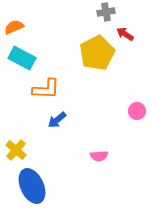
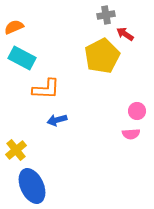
gray cross: moved 3 px down
yellow pentagon: moved 5 px right, 3 px down
blue arrow: rotated 24 degrees clockwise
yellow cross: rotated 10 degrees clockwise
pink semicircle: moved 32 px right, 22 px up
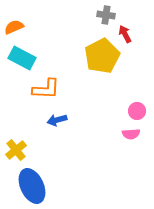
gray cross: rotated 18 degrees clockwise
red arrow: rotated 30 degrees clockwise
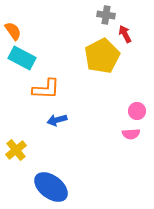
orange semicircle: moved 1 px left, 4 px down; rotated 78 degrees clockwise
blue ellipse: moved 19 px right, 1 px down; rotated 28 degrees counterclockwise
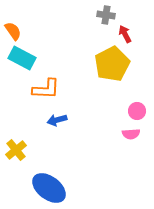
yellow pentagon: moved 10 px right, 8 px down
blue ellipse: moved 2 px left, 1 px down
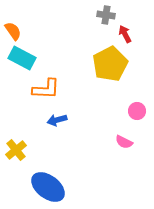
yellow pentagon: moved 2 px left
pink semicircle: moved 7 px left, 8 px down; rotated 30 degrees clockwise
blue ellipse: moved 1 px left, 1 px up
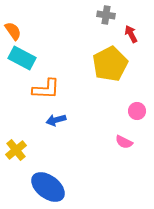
red arrow: moved 6 px right
blue arrow: moved 1 px left
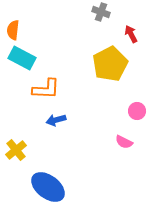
gray cross: moved 5 px left, 3 px up; rotated 12 degrees clockwise
orange semicircle: moved 1 px up; rotated 138 degrees counterclockwise
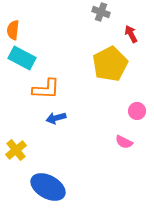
blue arrow: moved 2 px up
blue ellipse: rotated 8 degrees counterclockwise
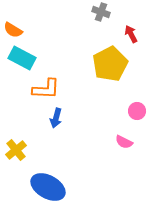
orange semicircle: rotated 66 degrees counterclockwise
blue arrow: rotated 60 degrees counterclockwise
